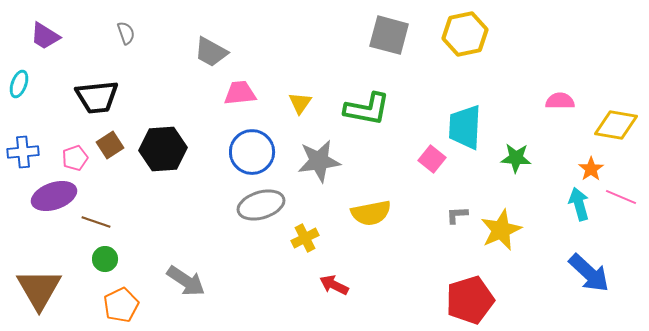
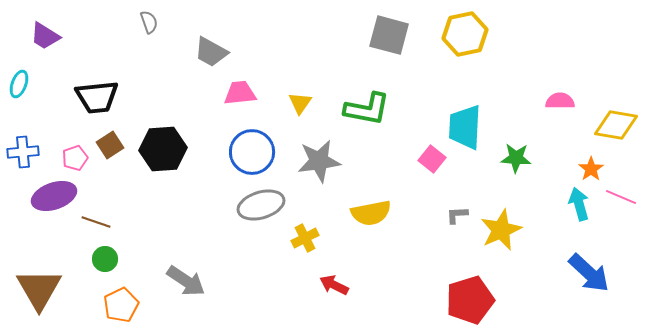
gray semicircle: moved 23 px right, 11 px up
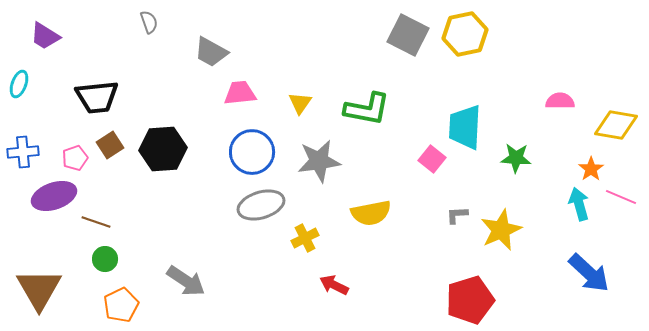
gray square: moved 19 px right; rotated 12 degrees clockwise
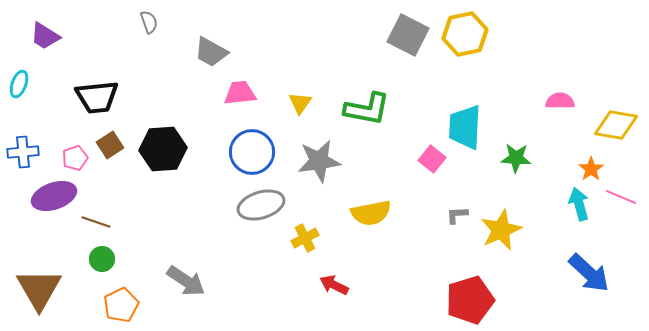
green circle: moved 3 px left
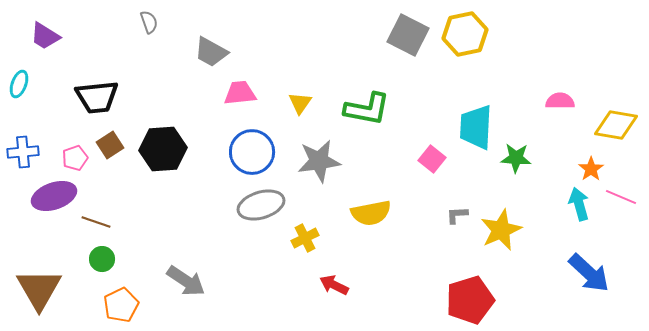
cyan trapezoid: moved 11 px right
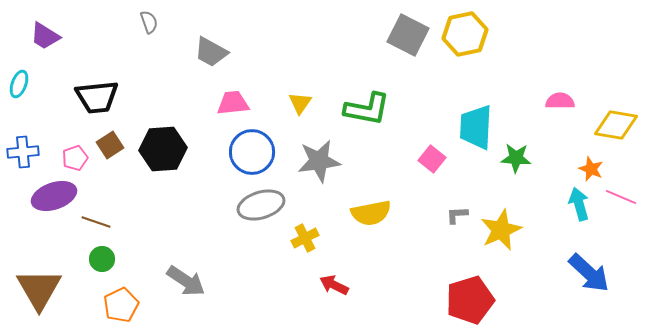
pink trapezoid: moved 7 px left, 10 px down
orange star: rotated 15 degrees counterclockwise
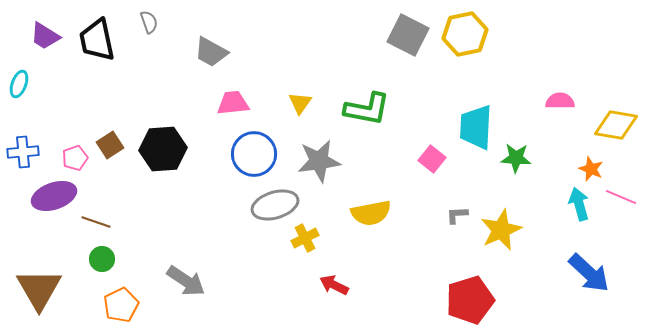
black trapezoid: moved 57 px up; rotated 84 degrees clockwise
blue circle: moved 2 px right, 2 px down
gray ellipse: moved 14 px right
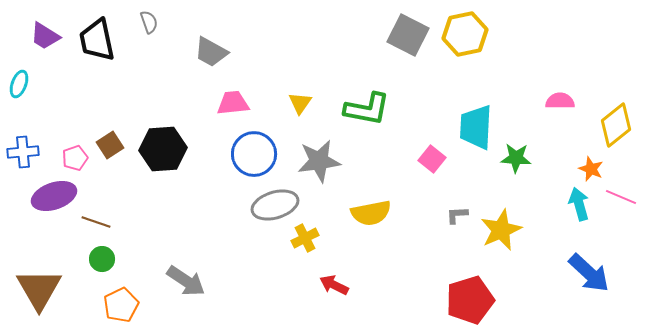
yellow diamond: rotated 48 degrees counterclockwise
